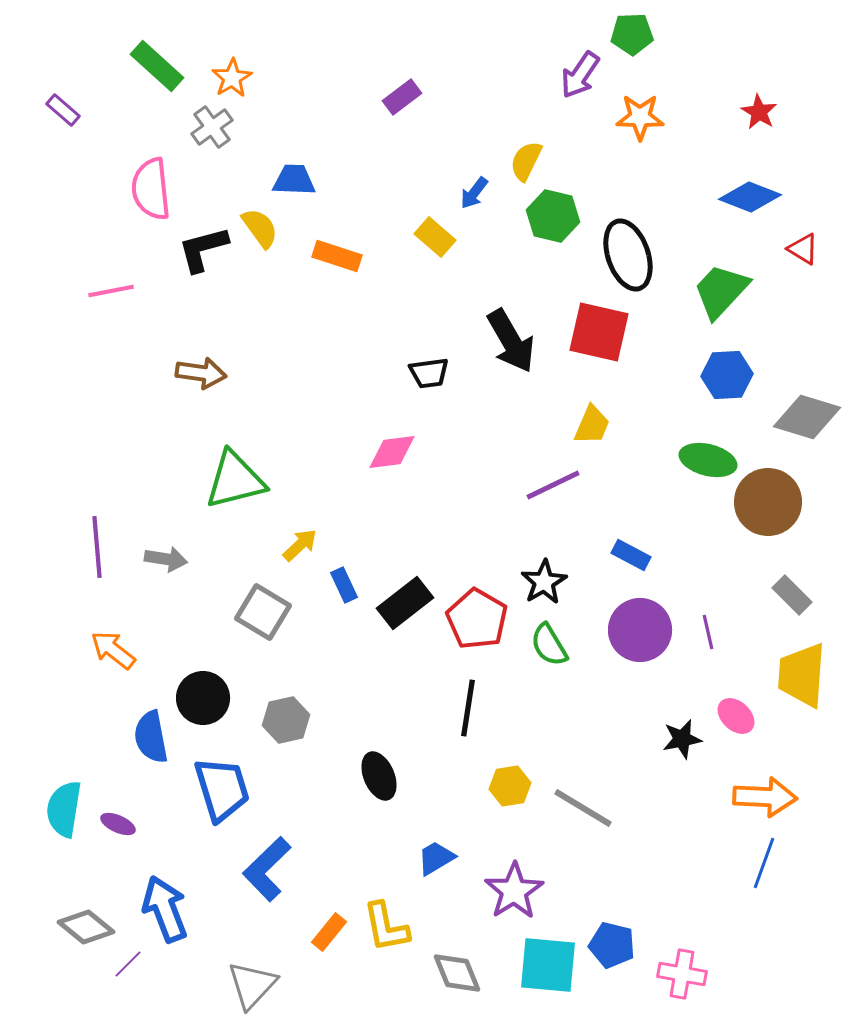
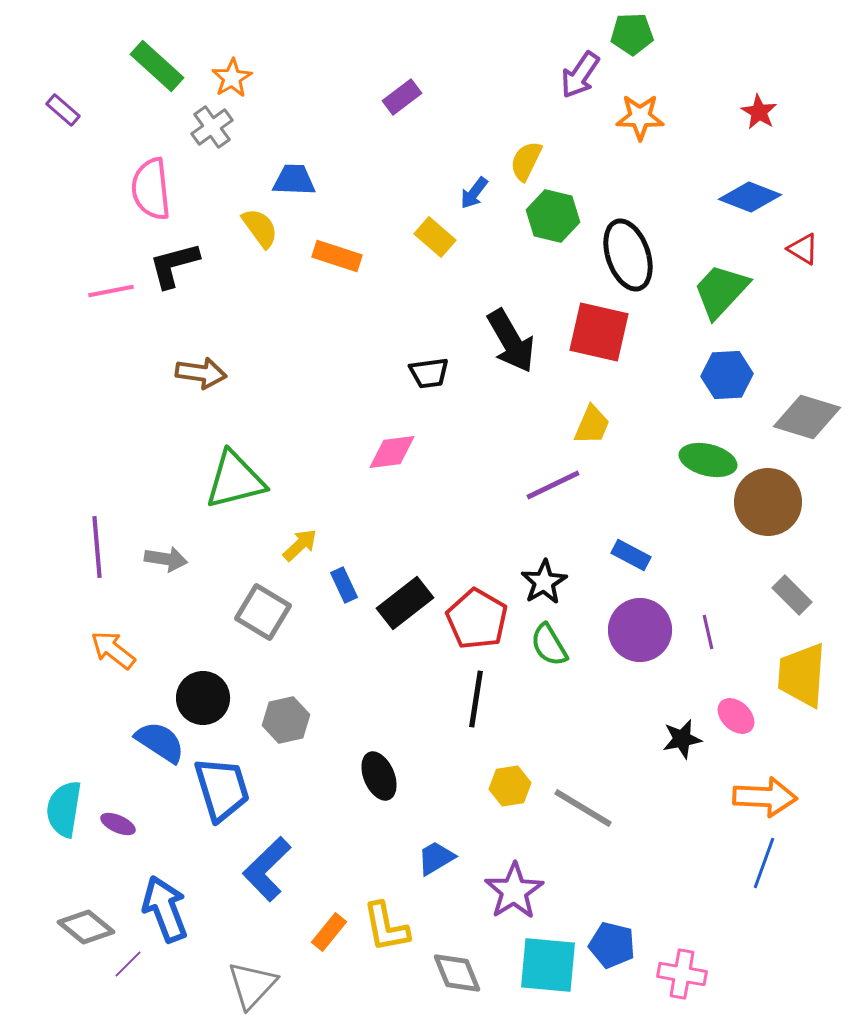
black L-shape at (203, 249): moved 29 px left, 16 px down
black line at (468, 708): moved 8 px right, 9 px up
blue semicircle at (151, 737): moved 9 px right, 5 px down; rotated 134 degrees clockwise
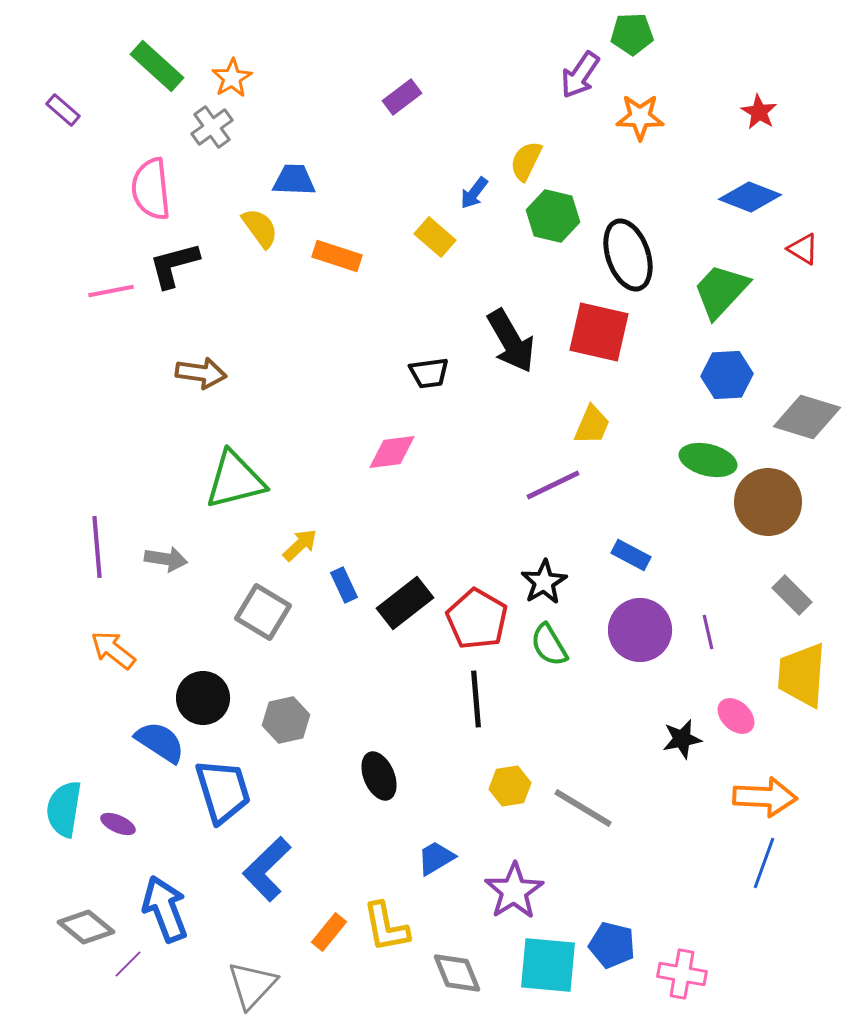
black line at (476, 699): rotated 14 degrees counterclockwise
blue trapezoid at (222, 789): moved 1 px right, 2 px down
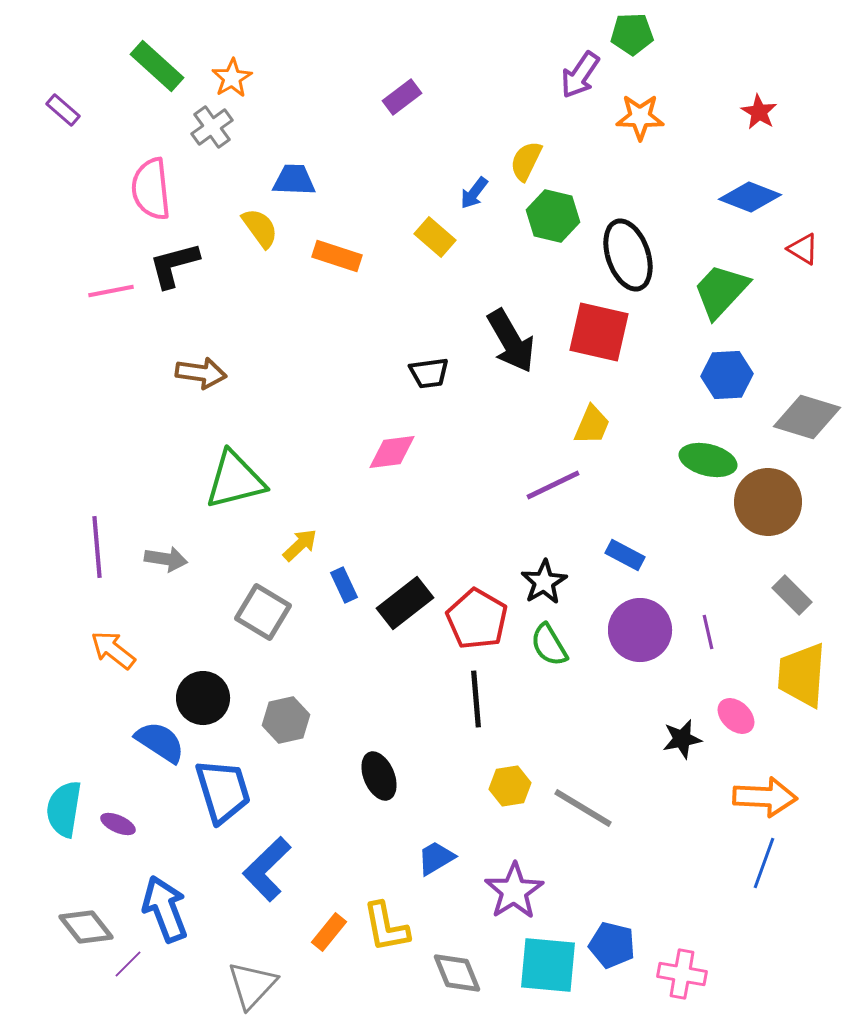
blue rectangle at (631, 555): moved 6 px left
gray diamond at (86, 927): rotated 12 degrees clockwise
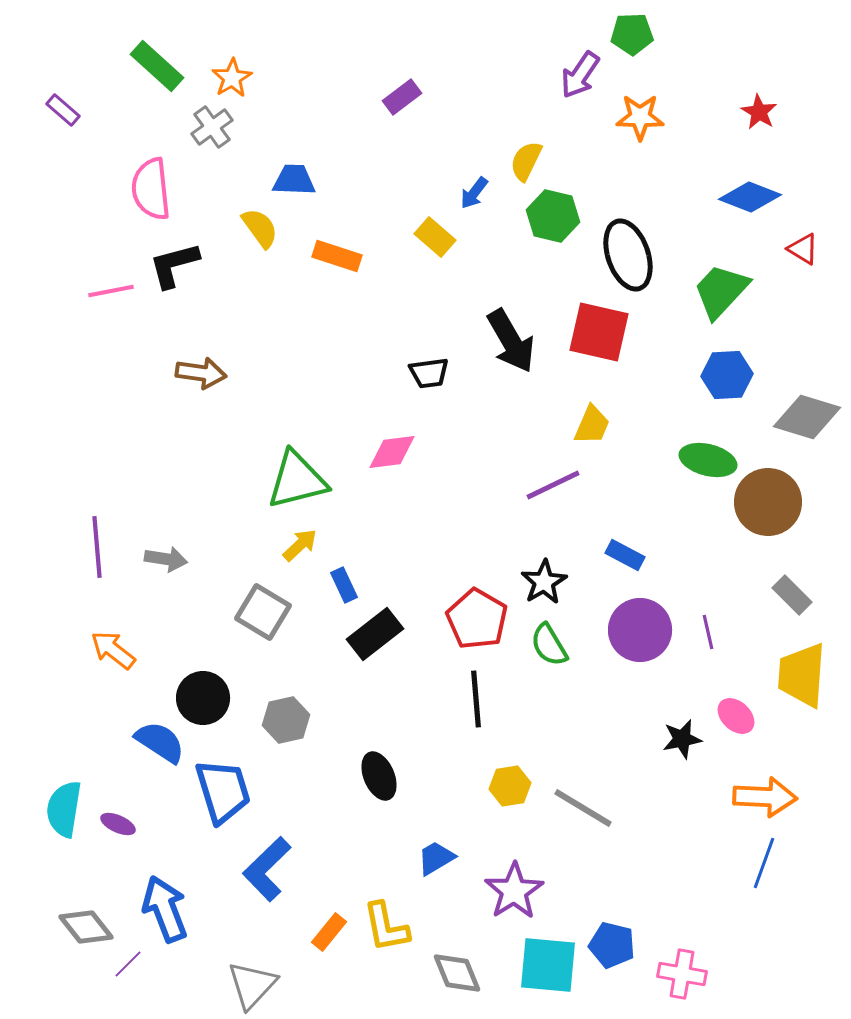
green triangle at (235, 480): moved 62 px right
black rectangle at (405, 603): moved 30 px left, 31 px down
